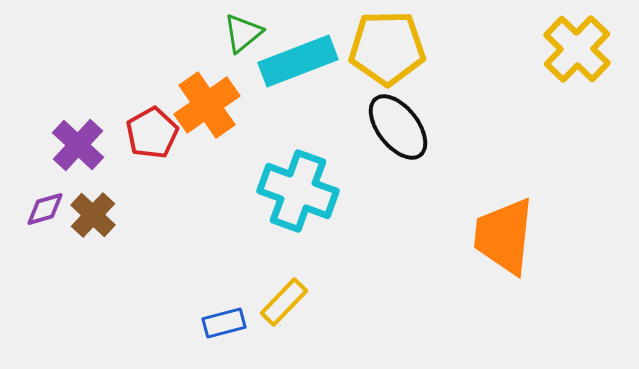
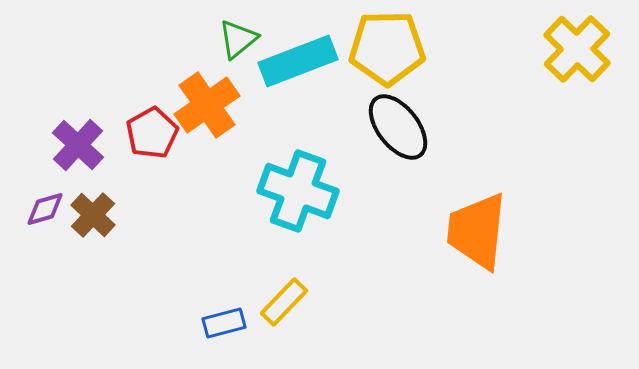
green triangle: moved 5 px left, 6 px down
orange trapezoid: moved 27 px left, 5 px up
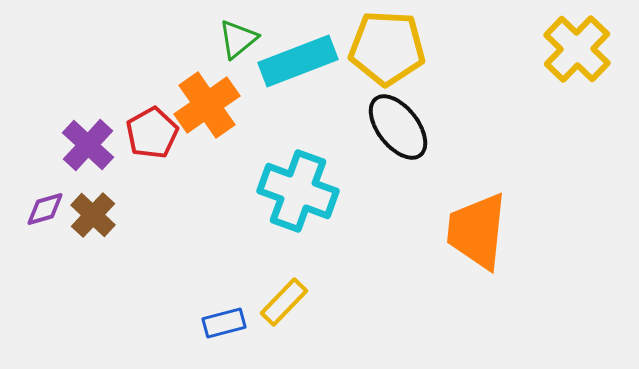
yellow pentagon: rotated 4 degrees clockwise
purple cross: moved 10 px right
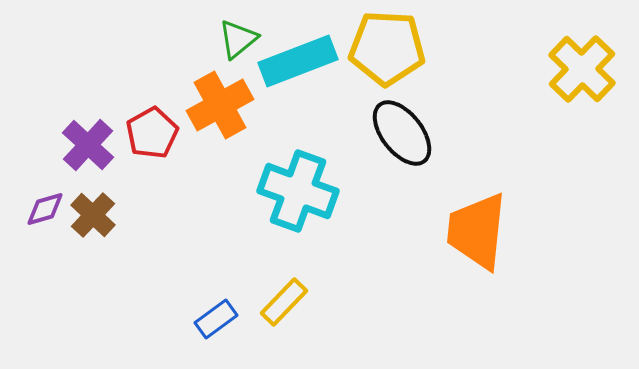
yellow cross: moved 5 px right, 20 px down
orange cross: moved 13 px right; rotated 6 degrees clockwise
black ellipse: moved 4 px right, 6 px down
blue rectangle: moved 8 px left, 4 px up; rotated 21 degrees counterclockwise
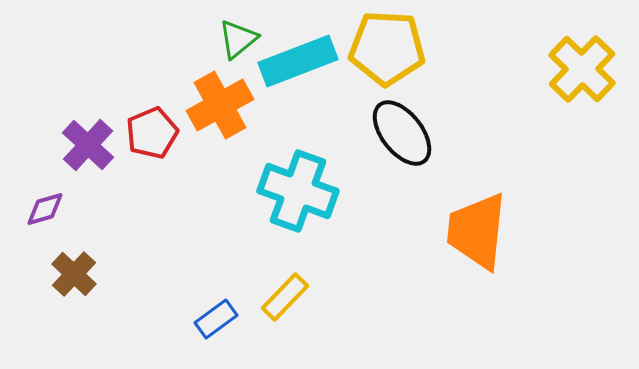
red pentagon: rotated 6 degrees clockwise
brown cross: moved 19 px left, 59 px down
yellow rectangle: moved 1 px right, 5 px up
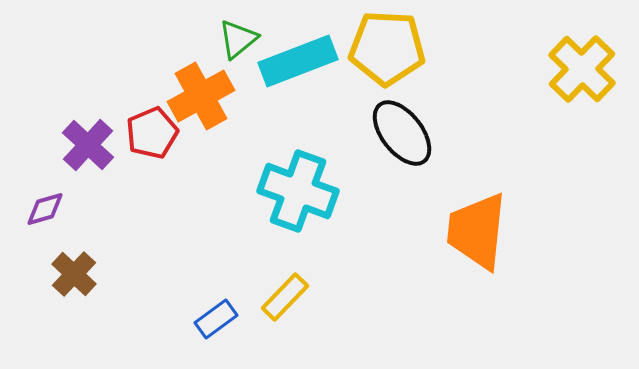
orange cross: moved 19 px left, 9 px up
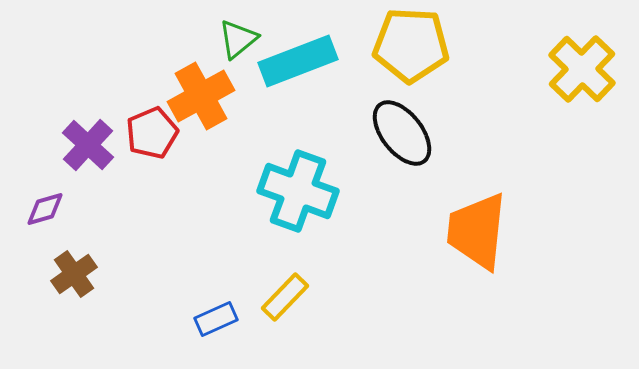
yellow pentagon: moved 24 px right, 3 px up
brown cross: rotated 12 degrees clockwise
blue rectangle: rotated 12 degrees clockwise
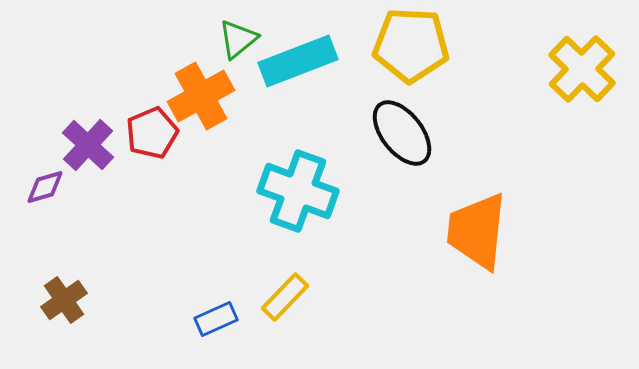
purple diamond: moved 22 px up
brown cross: moved 10 px left, 26 px down
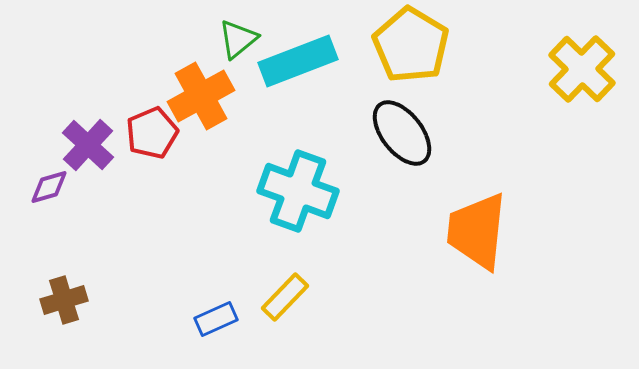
yellow pentagon: rotated 28 degrees clockwise
purple diamond: moved 4 px right
brown cross: rotated 18 degrees clockwise
